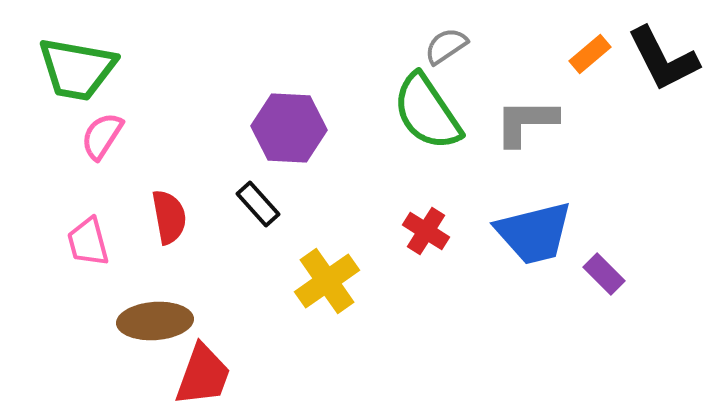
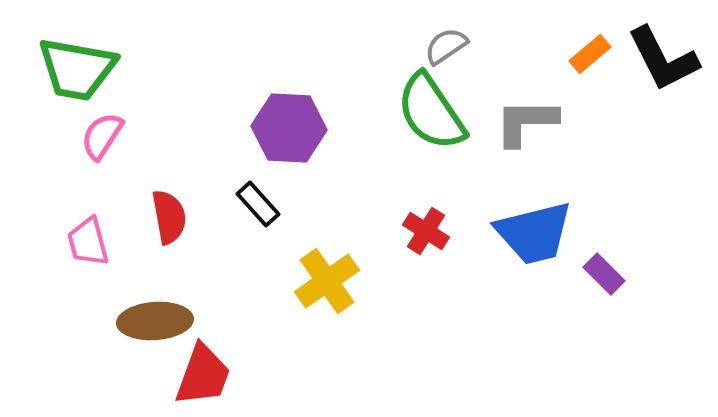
green semicircle: moved 4 px right
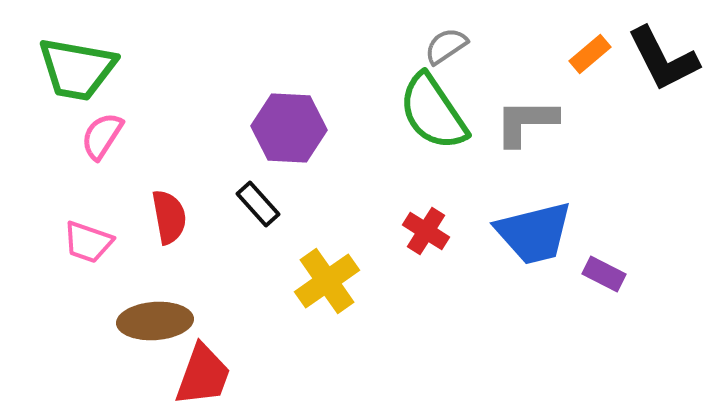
green semicircle: moved 2 px right
pink trapezoid: rotated 56 degrees counterclockwise
purple rectangle: rotated 18 degrees counterclockwise
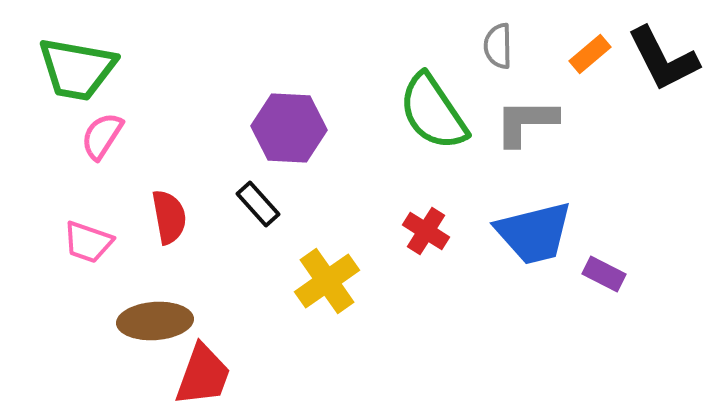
gray semicircle: moved 52 px right; rotated 57 degrees counterclockwise
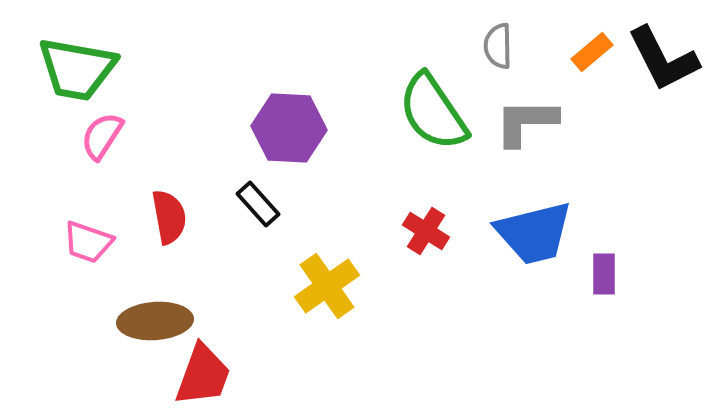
orange rectangle: moved 2 px right, 2 px up
purple rectangle: rotated 63 degrees clockwise
yellow cross: moved 5 px down
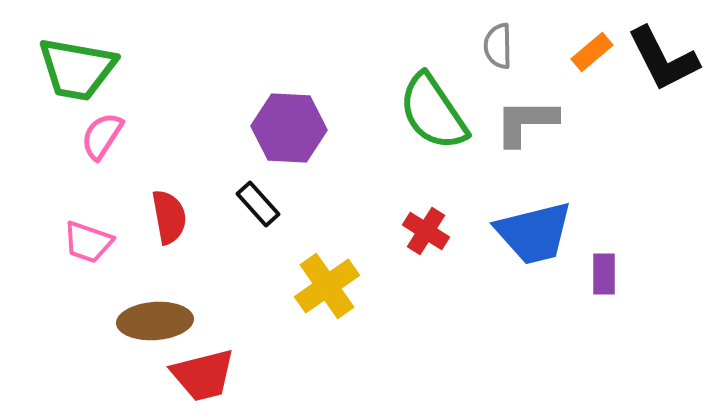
red trapezoid: rotated 56 degrees clockwise
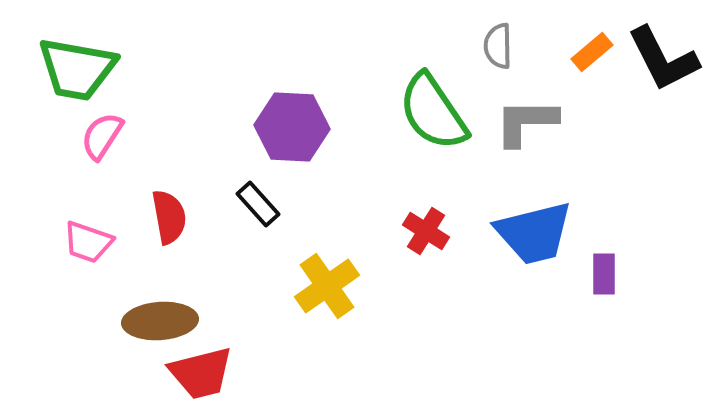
purple hexagon: moved 3 px right, 1 px up
brown ellipse: moved 5 px right
red trapezoid: moved 2 px left, 2 px up
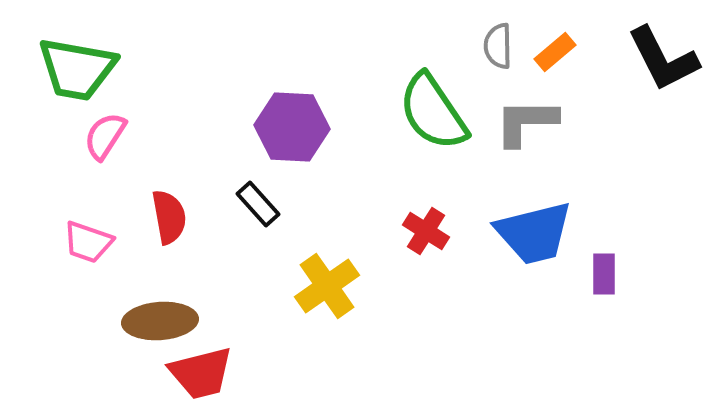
orange rectangle: moved 37 px left
pink semicircle: moved 3 px right
